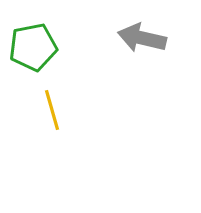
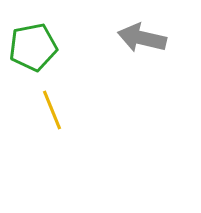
yellow line: rotated 6 degrees counterclockwise
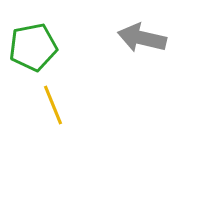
yellow line: moved 1 px right, 5 px up
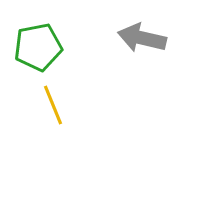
green pentagon: moved 5 px right
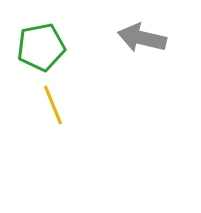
green pentagon: moved 3 px right
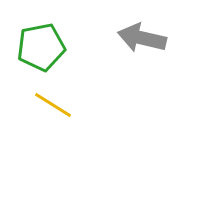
yellow line: rotated 36 degrees counterclockwise
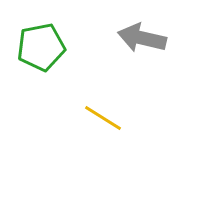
yellow line: moved 50 px right, 13 px down
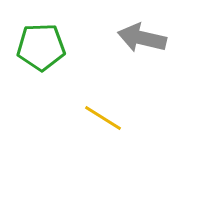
green pentagon: rotated 9 degrees clockwise
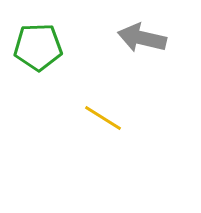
green pentagon: moved 3 px left
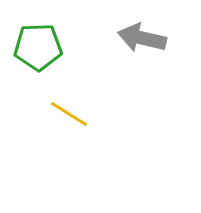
yellow line: moved 34 px left, 4 px up
